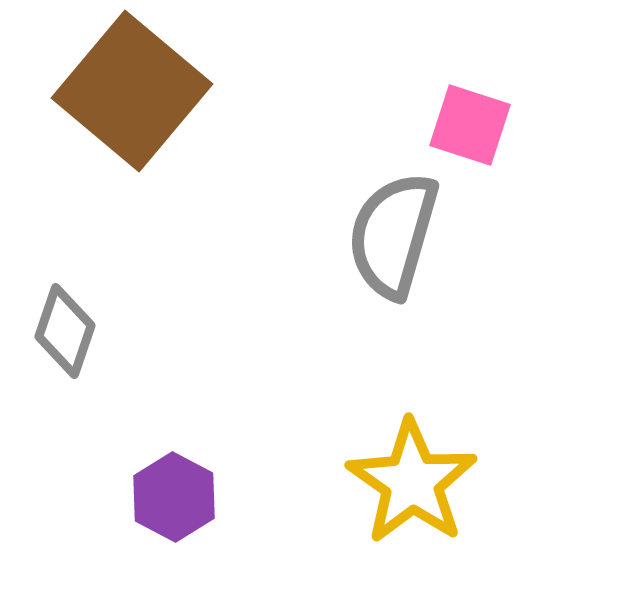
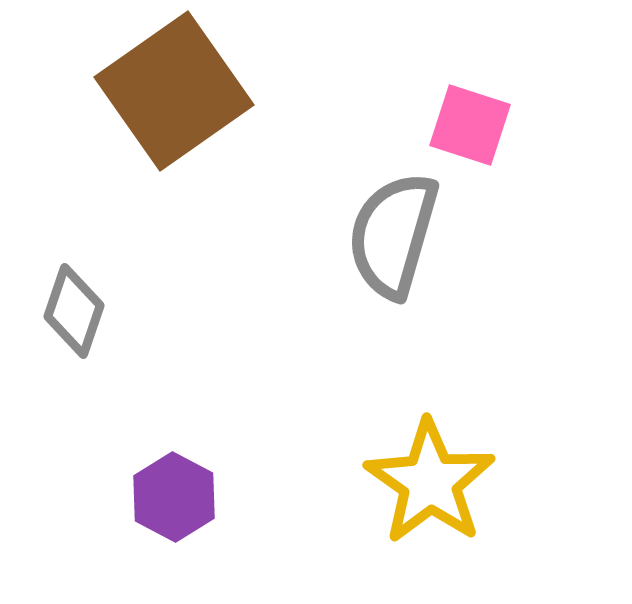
brown square: moved 42 px right; rotated 15 degrees clockwise
gray diamond: moved 9 px right, 20 px up
yellow star: moved 18 px right
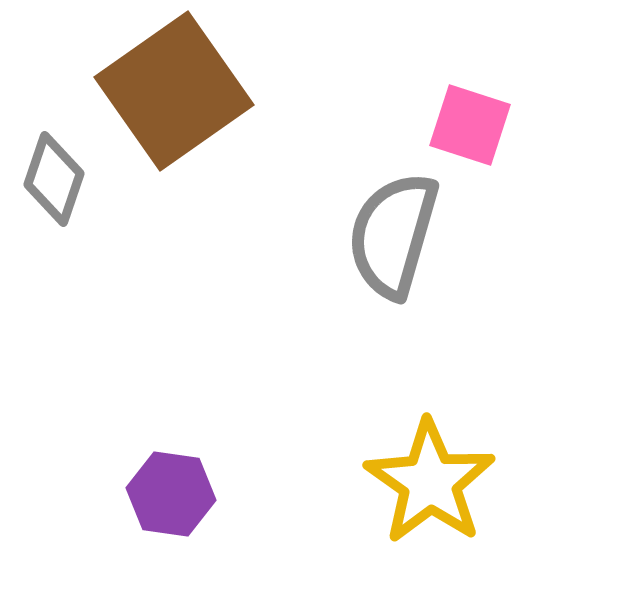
gray diamond: moved 20 px left, 132 px up
purple hexagon: moved 3 px left, 3 px up; rotated 20 degrees counterclockwise
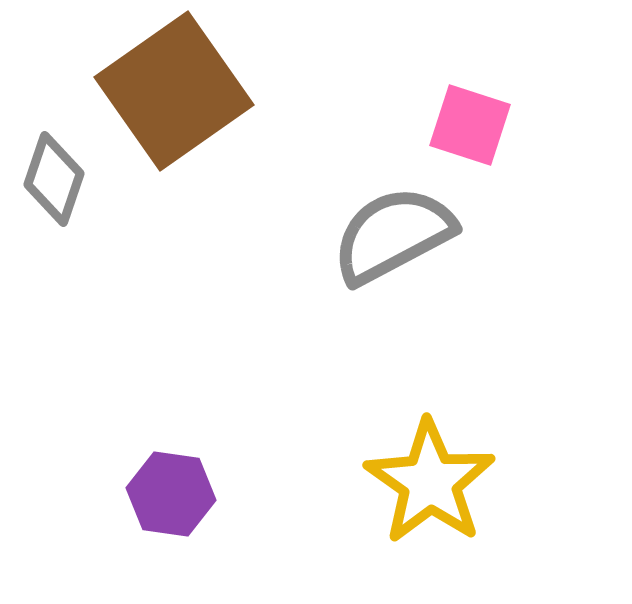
gray semicircle: rotated 46 degrees clockwise
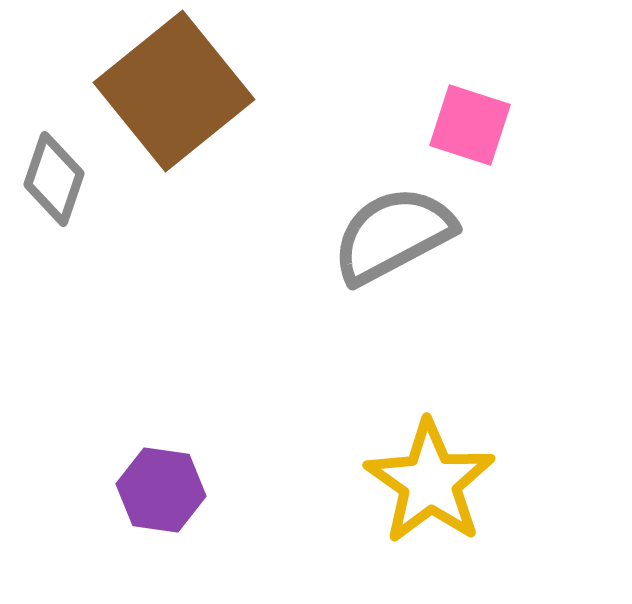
brown square: rotated 4 degrees counterclockwise
purple hexagon: moved 10 px left, 4 px up
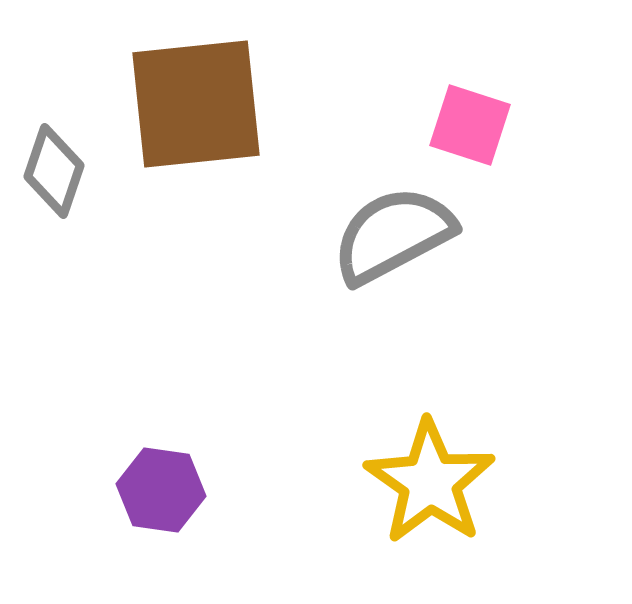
brown square: moved 22 px right, 13 px down; rotated 33 degrees clockwise
gray diamond: moved 8 px up
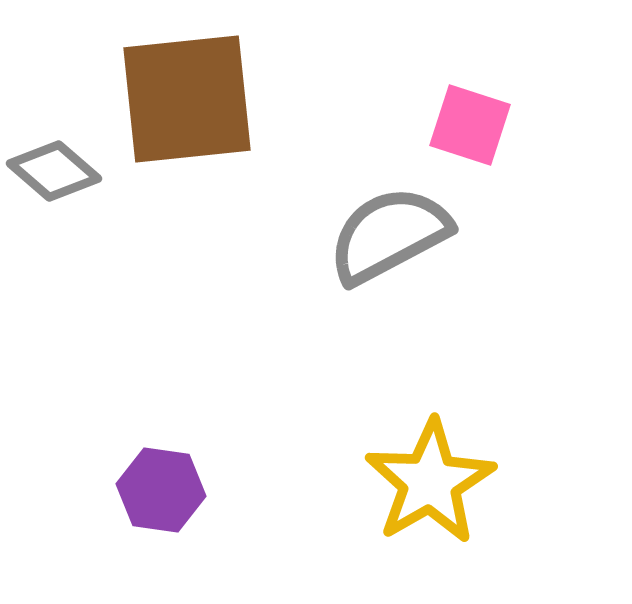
brown square: moved 9 px left, 5 px up
gray diamond: rotated 68 degrees counterclockwise
gray semicircle: moved 4 px left
yellow star: rotated 7 degrees clockwise
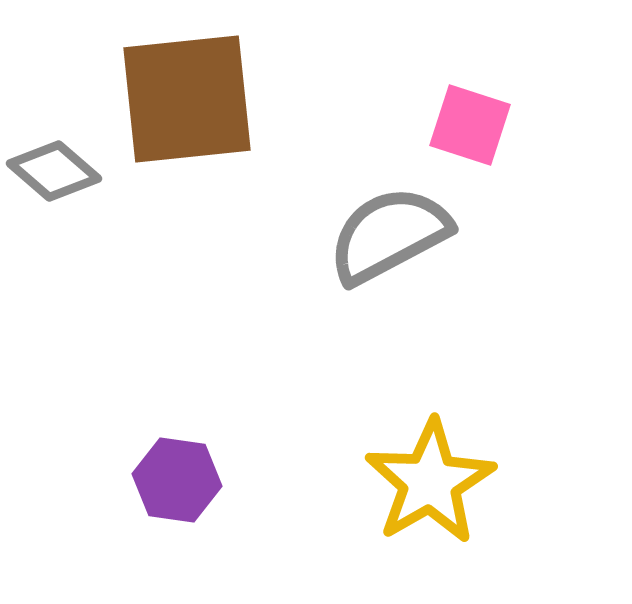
purple hexagon: moved 16 px right, 10 px up
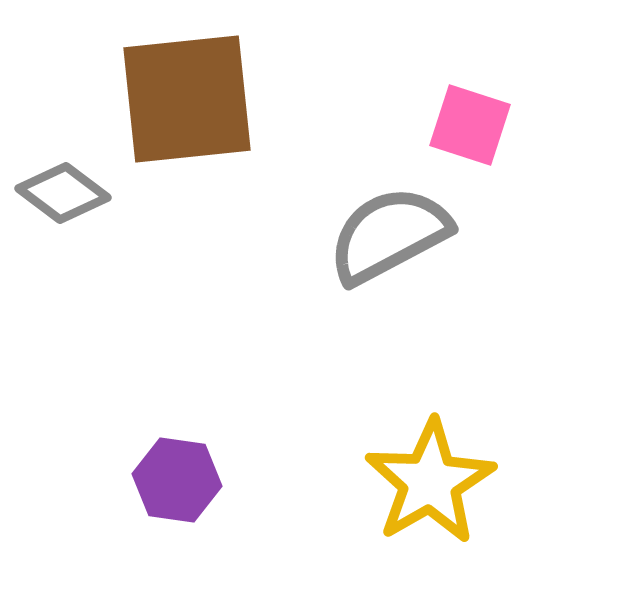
gray diamond: moved 9 px right, 22 px down; rotated 4 degrees counterclockwise
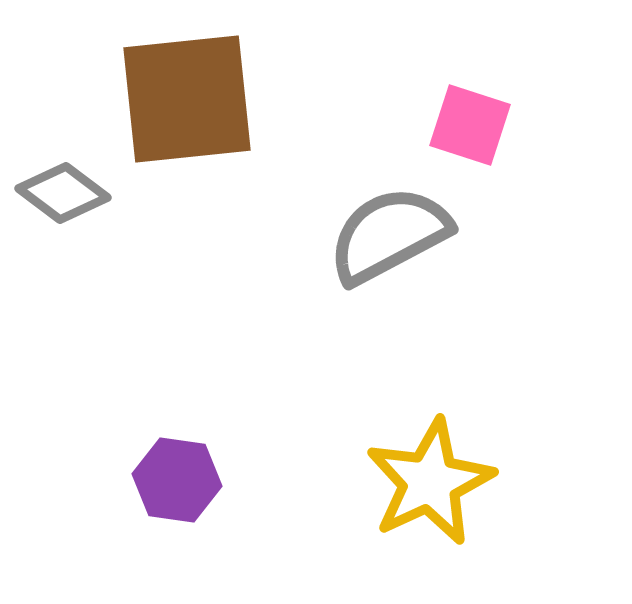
yellow star: rotated 5 degrees clockwise
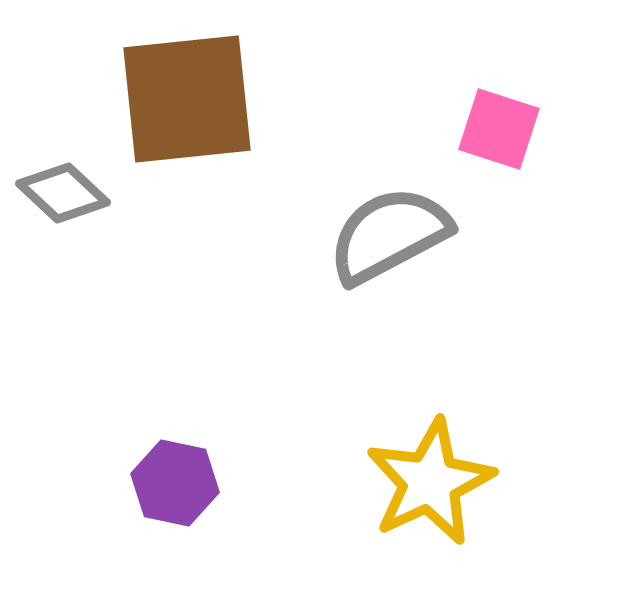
pink square: moved 29 px right, 4 px down
gray diamond: rotated 6 degrees clockwise
purple hexagon: moved 2 px left, 3 px down; rotated 4 degrees clockwise
